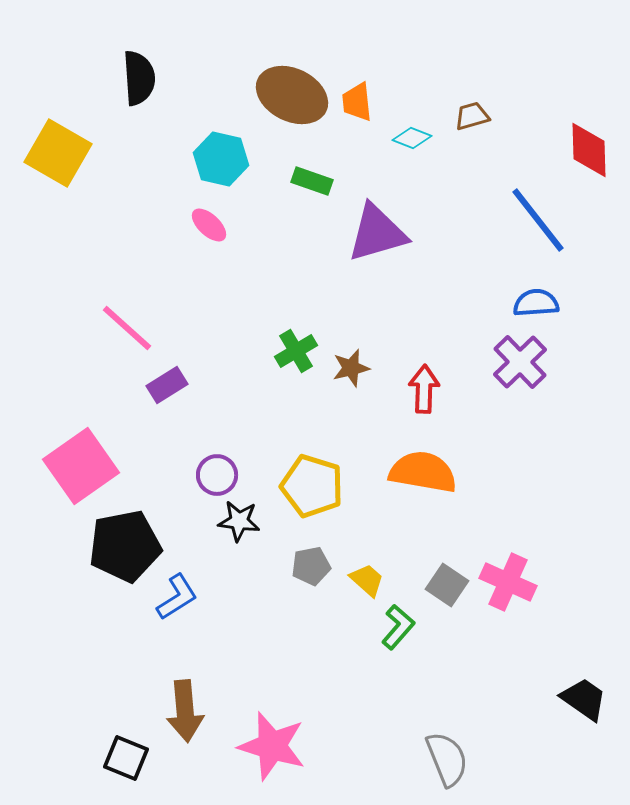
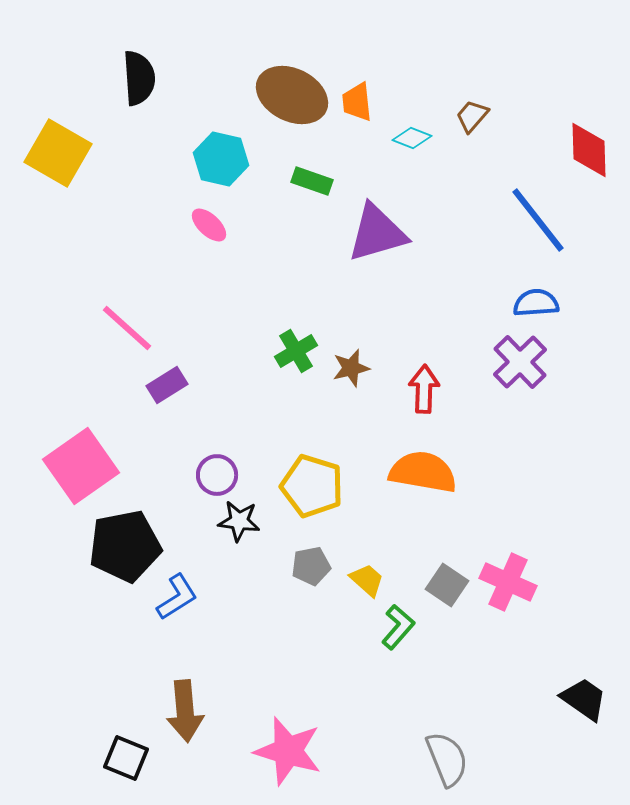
brown trapezoid: rotated 33 degrees counterclockwise
pink star: moved 16 px right, 5 px down
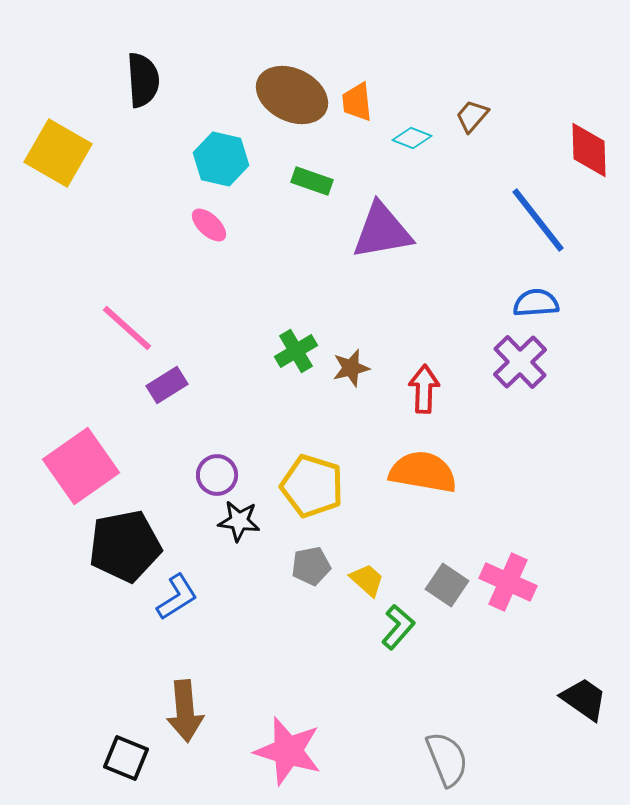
black semicircle: moved 4 px right, 2 px down
purple triangle: moved 5 px right, 2 px up; rotated 6 degrees clockwise
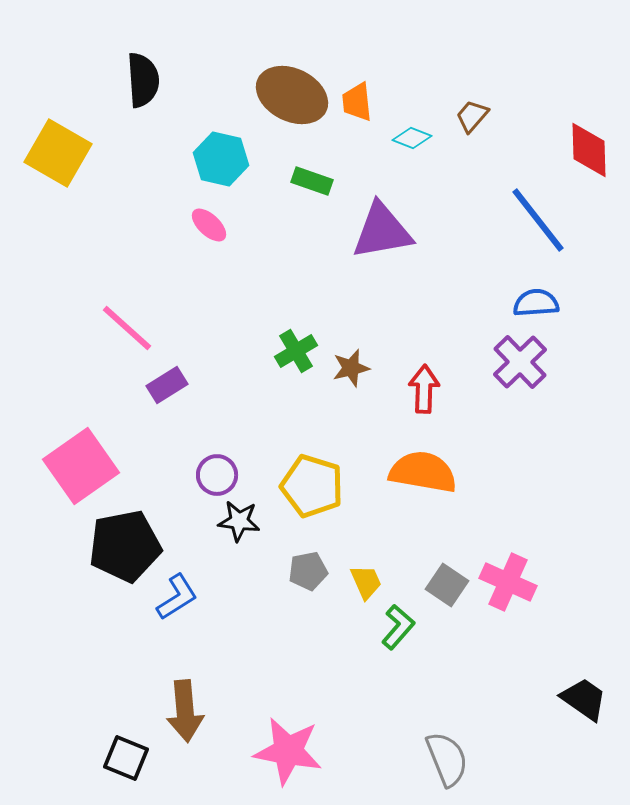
gray pentagon: moved 3 px left, 5 px down
yellow trapezoid: moved 1 px left, 2 px down; rotated 24 degrees clockwise
pink star: rotated 6 degrees counterclockwise
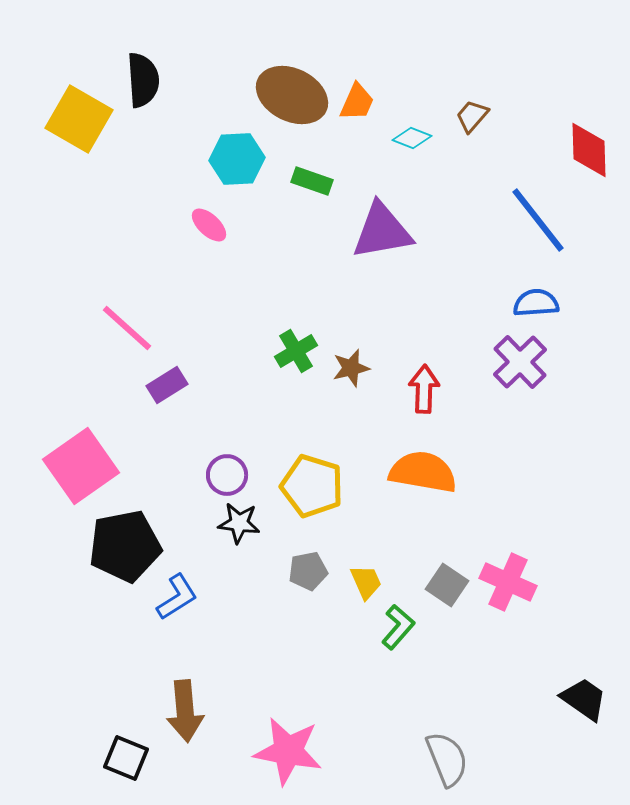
orange trapezoid: rotated 150 degrees counterclockwise
yellow square: moved 21 px right, 34 px up
cyan hexagon: moved 16 px right; rotated 16 degrees counterclockwise
purple circle: moved 10 px right
black star: moved 2 px down
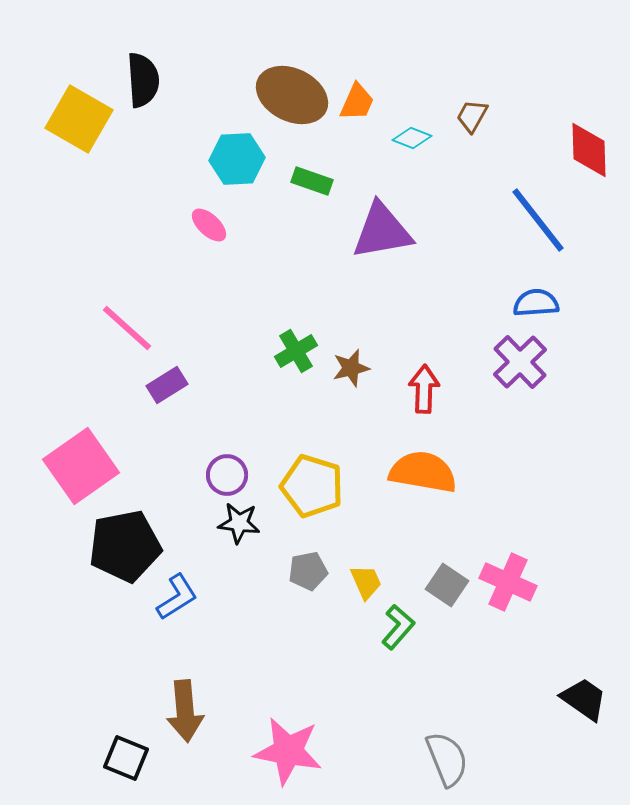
brown trapezoid: rotated 12 degrees counterclockwise
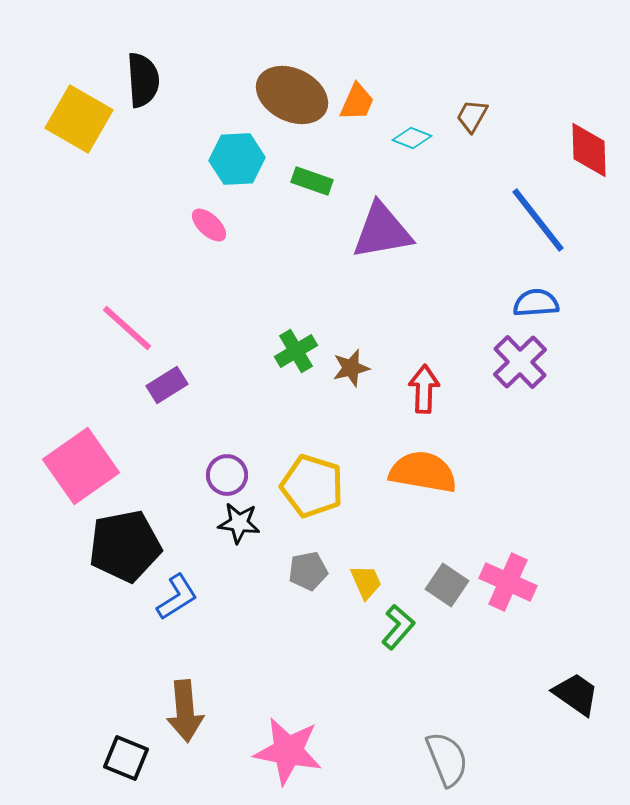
black trapezoid: moved 8 px left, 5 px up
